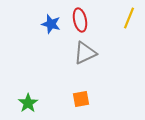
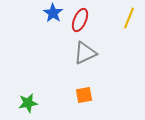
red ellipse: rotated 35 degrees clockwise
blue star: moved 2 px right, 11 px up; rotated 18 degrees clockwise
orange square: moved 3 px right, 4 px up
green star: rotated 24 degrees clockwise
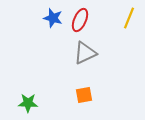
blue star: moved 5 px down; rotated 18 degrees counterclockwise
green star: rotated 12 degrees clockwise
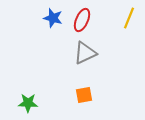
red ellipse: moved 2 px right
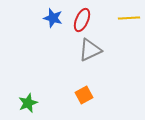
yellow line: rotated 65 degrees clockwise
gray triangle: moved 5 px right, 3 px up
orange square: rotated 18 degrees counterclockwise
green star: rotated 24 degrees counterclockwise
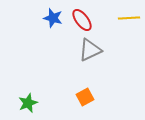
red ellipse: rotated 60 degrees counterclockwise
orange square: moved 1 px right, 2 px down
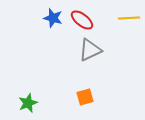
red ellipse: rotated 15 degrees counterclockwise
orange square: rotated 12 degrees clockwise
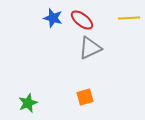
gray triangle: moved 2 px up
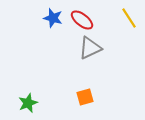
yellow line: rotated 60 degrees clockwise
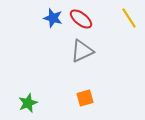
red ellipse: moved 1 px left, 1 px up
gray triangle: moved 8 px left, 3 px down
orange square: moved 1 px down
